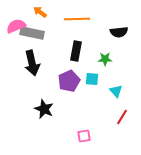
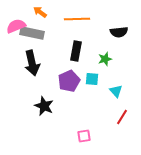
green star: rotated 16 degrees counterclockwise
black star: moved 3 px up
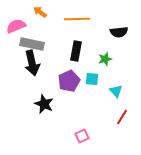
gray rectangle: moved 11 px down
black star: moved 2 px up
pink square: moved 2 px left; rotated 16 degrees counterclockwise
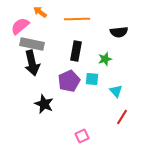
pink semicircle: moved 4 px right; rotated 18 degrees counterclockwise
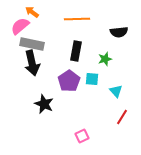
orange arrow: moved 8 px left
purple pentagon: rotated 10 degrees counterclockwise
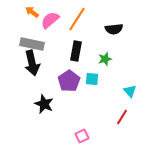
orange line: rotated 55 degrees counterclockwise
pink semicircle: moved 30 px right, 6 px up
black semicircle: moved 5 px left, 3 px up
cyan triangle: moved 14 px right
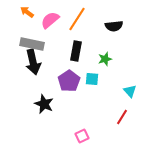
orange arrow: moved 5 px left
black semicircle: moved 3 px up
black arrow: moved 1 px right, 1 px up
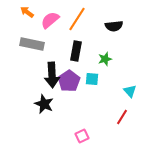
black arrow: moved 19 px right, 13 px down; rotated 10 degrees clockwise
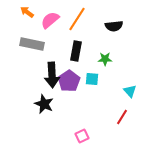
green star: rotated 16 degrees clockwise
